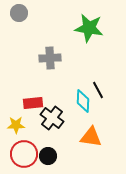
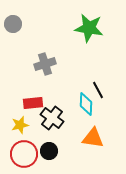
gray circle: moved 6 px left, 11 px down
gray cross: moved 5 px left, 6 px down; rotated 15 degrees counterclockwise
cyan diamond: moved 3 px right, 3 px down
yellow star: moved 4 px right; rotated 12 degrees counterclockwise
orange triangle: moved 2 px right, 1 px down
black circle: moved 1 px right, 5 px up
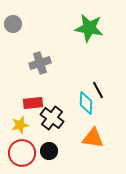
gray cross: moved 5 px left, 1 px up
cyan diamond: moved 1 px up
red circle: moved 2 px left, 1 px up
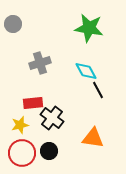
cyan diamond: moved 32 px up; rotated 30 degrees counterclockwise
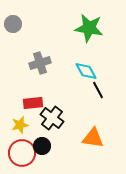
black circle: moved 7 px left, 5 px up
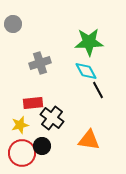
green star: moved 14 px down; rotated 12 degrees counterclockwise
orange triangle: moved 4 px left, 2 px down
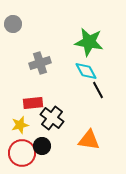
green star: rotated 12 degrees clockwise
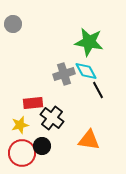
gray cross: moved 24 px right, 11 px down
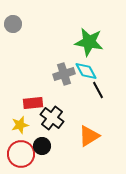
orange triangle: moved 4 px up; rotated 40 degrees counterclockwise
red circle: moved 1 px left, 1 px down
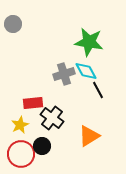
yellow star: rotated 12 degrees counterclockwise
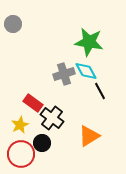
black line: moved 2 px right, 1 px down
red rectangle: rotated 42 degrees clockwise
black circle: moved 3 px up
